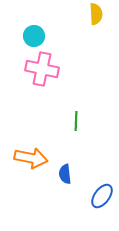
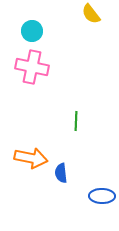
yellow semicircle: moved 5 px left; rotated 145 degrees clockwise
cyan circle: moved 2 px left, 5 px up
pink cross: moved 10 px left, 2 px up
blue semicircle: moved 4 px left, 1 px up
blue ellipse: rotated 55 degrees clockwise
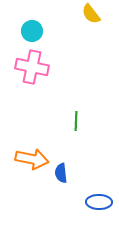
orange arrow: moved 1 px right, 1 px down
blue ellipse: moved 3 px left, 6 px down
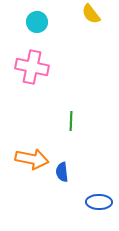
cyan circle: moved 5 px right, 9 px up
green line: moved 5 px left
blue semicircle: moved 1 px right, 1 px up
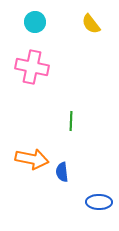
yellow semicircle: moved 10 px down
cyan circle: moved 2 px left
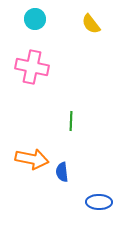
cyan circle: moved 3 px up
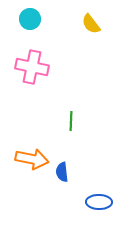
cyan circle: moved 5 px left
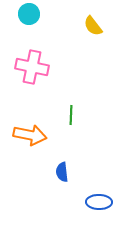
cyan circle: moved 1 px left, 5 px up
yellow semicircle: moved 2 px right, 2 px down
green line: moved 6 px up
orange arrow: moved 2 px left, 24 px up
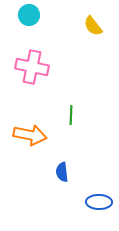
cyan circle: moved 1 px down
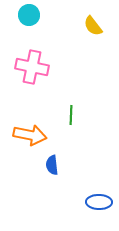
blue semicircle: moved 10 px left, 7 px up
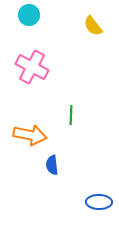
pink cross: rotated 16 degrees clockwise
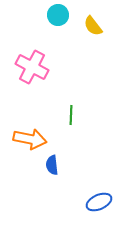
cyan circle: moved 29 px right
orange arrow: moved 4 px down
blue ellipse: rotated 25 degrees counterclockwise
